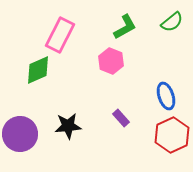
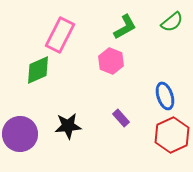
blue ellipse: moved 1 px left
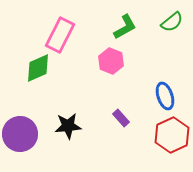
green diamond: moved 2 px up
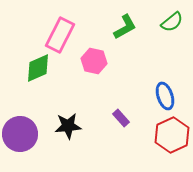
pink hexagon: moved 17 px left; rotated 10 degrees counterclockwise
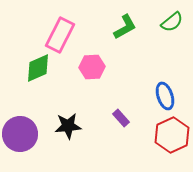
pink hexagon: moved 2 px left, 6 px down; rotated 15 degrees counterclockwise
